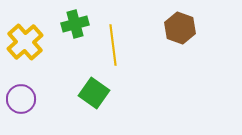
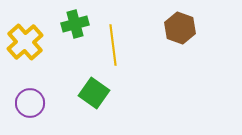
purple circle: moved 9 px right, 4 px down
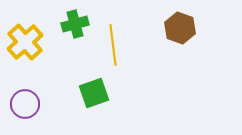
green square: rotated 36 degrees clockwise
purple circle: moved 5 px left, 1 px down
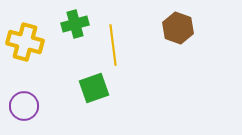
brown hexagon: moved 2 px left
yellow cross: rotated 33 degrees counterclockwise
green square: moved 5 px up
purple circle: moved 1 px left, 2 px down
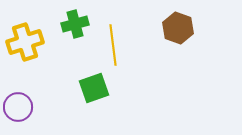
yellow cross: rotated 33 degrees counterclockwise
purple circle: moved 6 px left, 1 px down
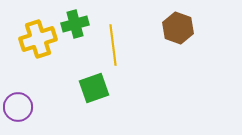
yellow cross: moved 13 px right, 3 px up
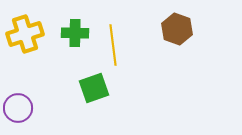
green cross: moved 9 px down; rotated 16 degrees clockwise
brown hexagon: moved 1 px left, 1 px down
yellow cross: moved 13 px left, 5 px up
purple circle: moved 1 px down
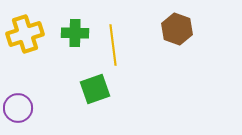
green square: moved 1 px right, 1 px down
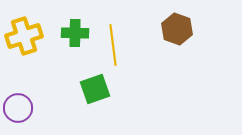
yellow cross: moved 1 px left, 2 px down
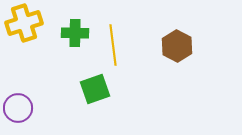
brown hexagon: moved 17 px down; rotated 8 degrees clockwise
yellow cross: moved 13 px up
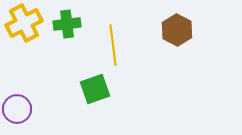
yellow cross: rotated 9 degrees counterclockwise
green cross: moved 8 px left, 9 px up; rotated 8 degrees counterclockwise
brown hexagon: moved 16 px up
purple circle: moved 1 px left, 1 px down
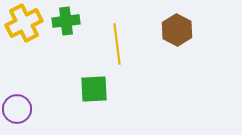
green cross: moved 1 px left, 3 px up
yellow line: moved 4 px right, 1 px up
green square: moved 1 px left; rotated 16 degrees clockwise
